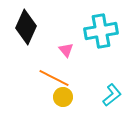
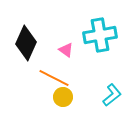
black diamond: moved 16 px down
cyan cross: moved 1 px left, 4 px down
pink triangle: rotated 14 degrees counterclockwise
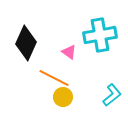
pink triangle: moved 3 px right, 2 px down
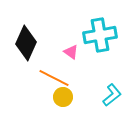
pink triangle: moved 2 px right
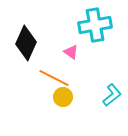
cyan cross: moved 5 px left, 10 px up
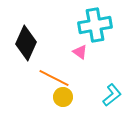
pink triangle: moved 9 px right
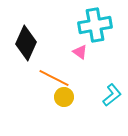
yellow circle: moved 1 px right
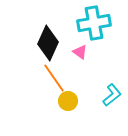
cyan cross: moved 1 px left, 2 px up
black diamond: moved 22 px right
orange line: rotated 28 degrees clockwise
yellow circle: moved 4 px right, 4 px down
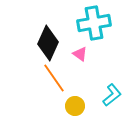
pink triangle: moved 2 px down
yellow circle: moved 7 px right, 5 px down
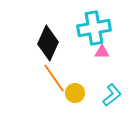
cyan cross: moved 5 px down
pink triangle: moved 22 px right, 2 px up; rotated 35 degrees counterclockwise
yellow circle: moved 13 px up
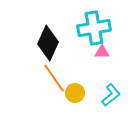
cyan L-shape: moved 1 px left
